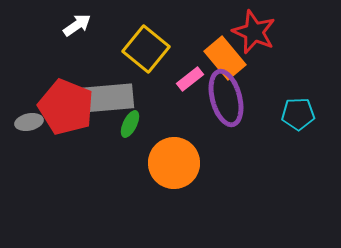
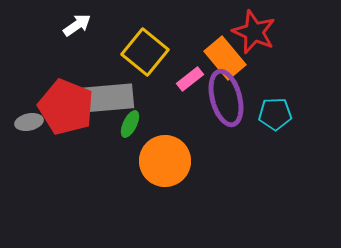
yellow square: moved 1 px left, 3 px down
cyan pentagon: moved 23 px left
orange circle: moved 9 px left, 2 px up
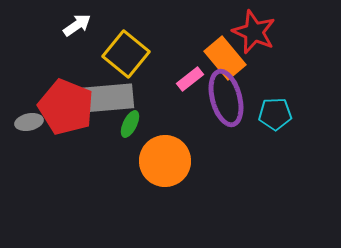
yellow square: moved 19 px left, 2 px down
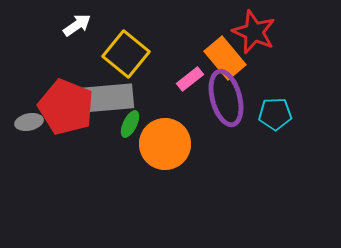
orange circle: moved 17 px up
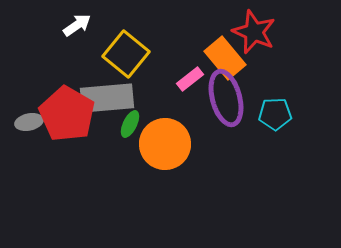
red pentagon: moved 1 px right, 7 px down; rotated 8 degrees clockwise
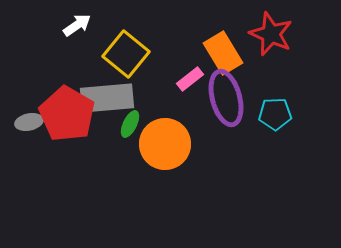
red star: moved 17 px right, 2 px down
orange rectangle: moved 2 px left, 5 px up; rotated 9 degrees clockwise
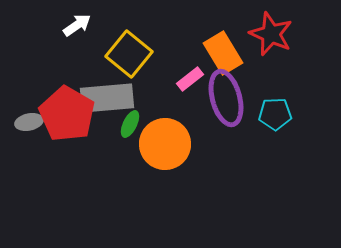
yellow square: moved 3 px right
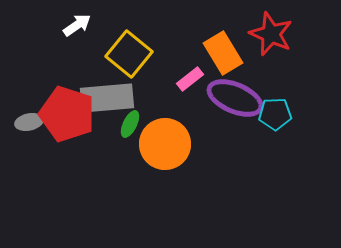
purple ellipse: moved 9 px right; rotated 52 degrees counterclockwise
red pentagon: rotated 12 degrees counterclockwise
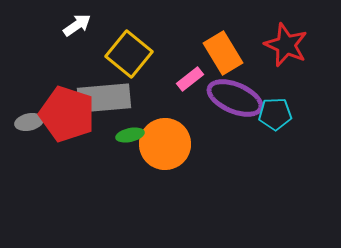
red star: moved 15 px right, 11 px down
gray rectangle: moved 3 px left
green ellipse: moved 11 px down; rotated 52 degrees clockwise
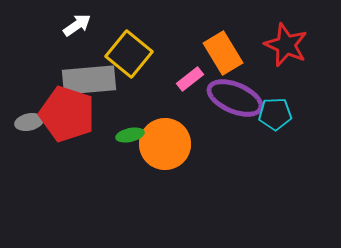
gray rectangle: moved 15 px left, 18 px up
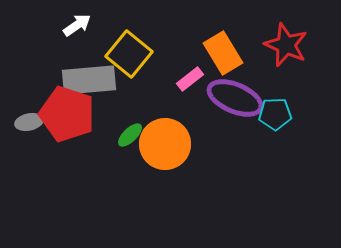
green ellipse: rotated 32 degrees counterclockwise
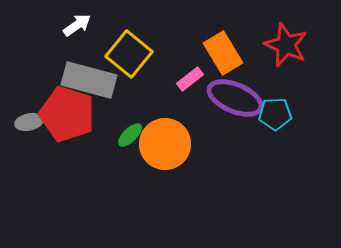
gray rectangle: rotated 20 degrees clockwise
